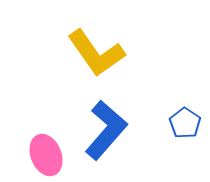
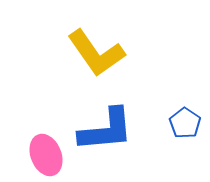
blue L-shape: rotated 44 degrees clockwise
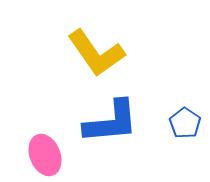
blue L-shape: moved 5 px right, 8 px up
pink ellipse: moved 1 px left
